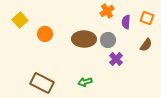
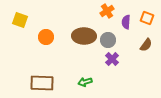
yellow square: rotated 28 degrees counterclockwise
orange circle: moved 1 px right, 3 px down
brown ellipse: moved 3 px up
purple cross: moved 4 px left
brown rectangle: rotated 25 degrees counterclockwise
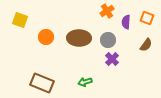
brown ellipse: moved 5 px left, 2 px down
brown rectangle: rotated 20 degrees clockwise
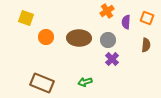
yellow square: moved 6 px right, 2 px up
brown semicircle: rotated 32 degrees counterclockwise
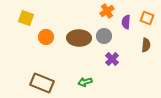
gray circle: moved 4 px left, 4 px up
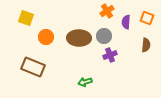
purple cross: moved 2 px left, 4 px up; rotated 24 degrees clockwise
brown rectangle: moved 9 px left, 16 px up
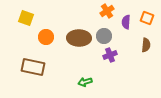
brown rectangle: rotated 10 degrees counterclockwise
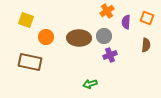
yellow square: moved 2 px down
brown rectangle: moved 3 px left, 5 px up
green arrow: moved 5 px right, 2 px down
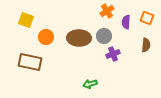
purple cross: moved 3 px right, 1 px up
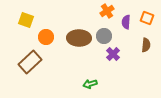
purple cross: rotated 24 degrees counterclockwise
brown rectangle: rotated 55 degrees counterclockwise
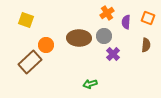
orange cross: moved 2 px down
orange square: moved 1 px right
orange circle: moved 8 px down
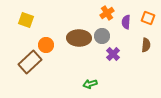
gray circle: moved 2 px left
